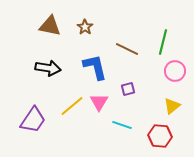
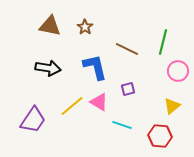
pink circle: moved 3 px right
pink triangle: rotated 30 degrees counterclockwise
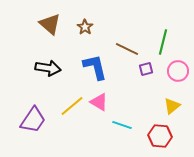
brown triangle: moved 2 px up; rotated 30 degrees clockwise
purple square: moved 18 px right, 20 px up
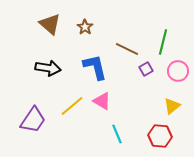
purple square: rotated 16 degrees counterclockwise
pink triangle: moved 3 px right, 1 px up
cyan line: moved 5 px left, 9 px down; rotated 48 degrees clockwise
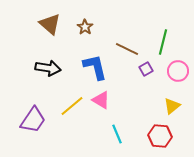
pink triangle: moved 1 px left, 1 px up
